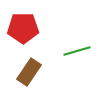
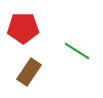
green line: rotated 48 degrees clockwise
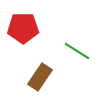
brown rectangle: moved 11 px right, 5 px down
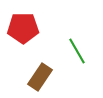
green line: rotated 28 degrees clockwise
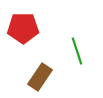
green line: rotated 12 degrees clockwise
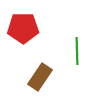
green line: rotated 16 degrees clockwise
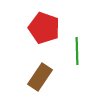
red pentagon: moved 21 px right; rotated 20 degrees clockwise
